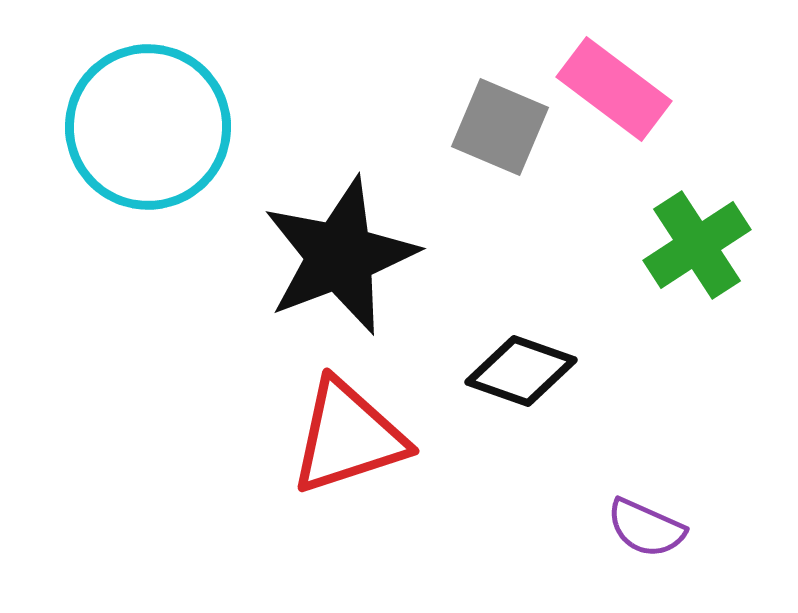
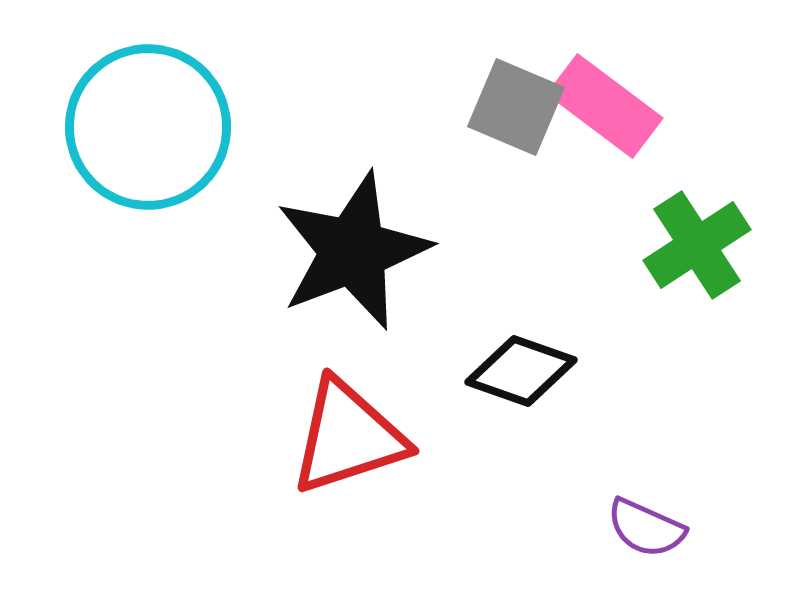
pink rectangle: moved 9 px left, 17 px down
gray square: moved 16 px right, 20 px up
black star: moved 13 px right, 5 px up
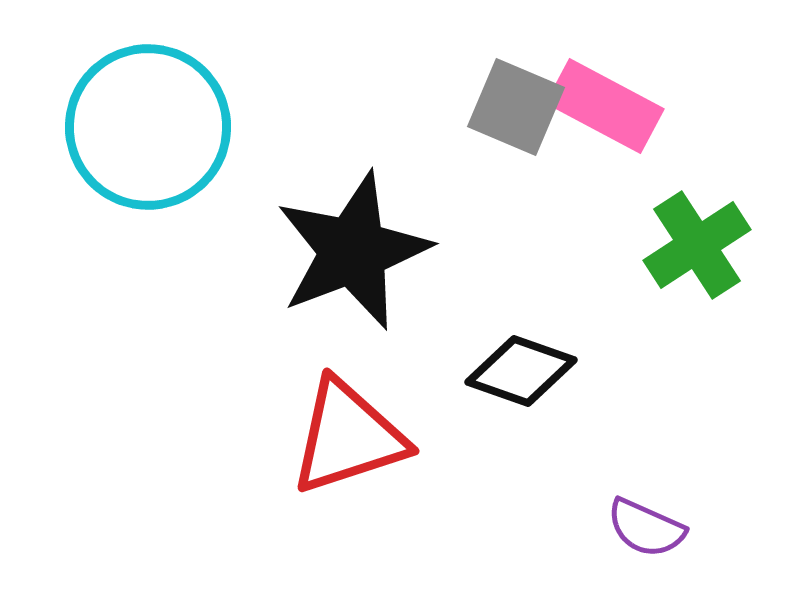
pink rectangle: rotated 9 degrees counterclockwise
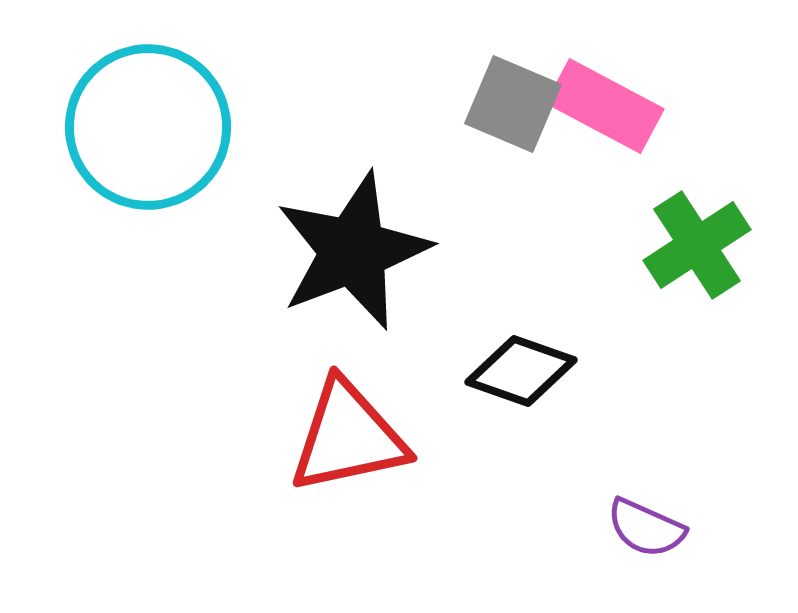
gray square: moved 3 px left, 3 px up
red triangle: rotated 6 degrees clockwise
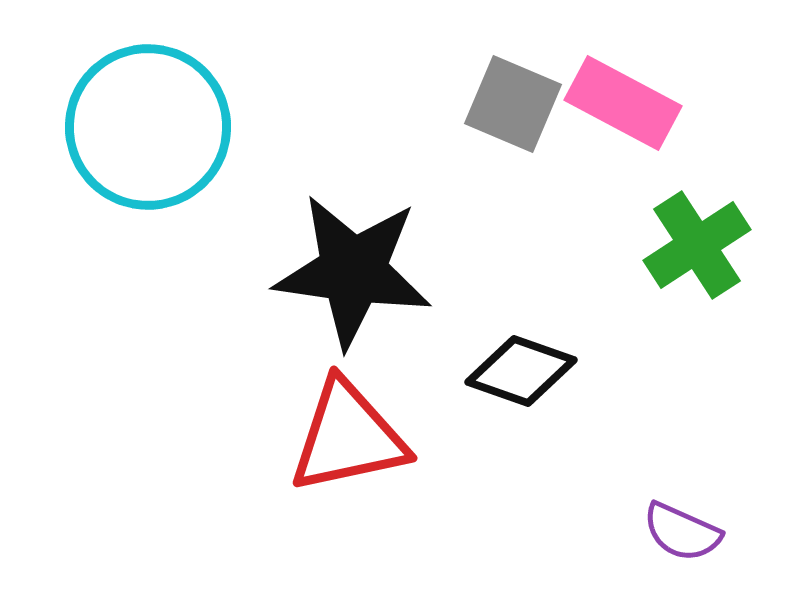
pink rectangle: moved 18 px right, 3 px up
black star: moved 20 px down; rotated 29 degrees clockwise
purple semicircle: moved 36 px right, 4 px down
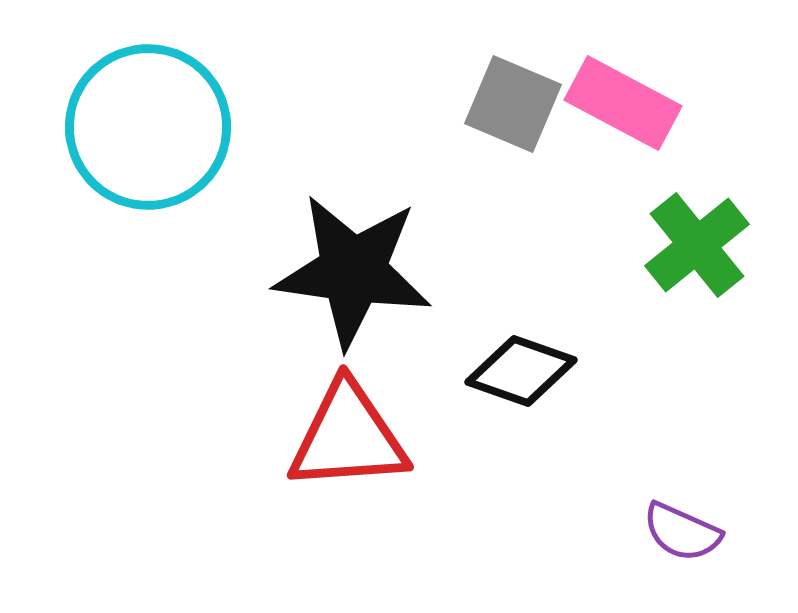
green cross: rotated 6 degrees counterclockwise
red triangle: rotated 8 degrees clockwise
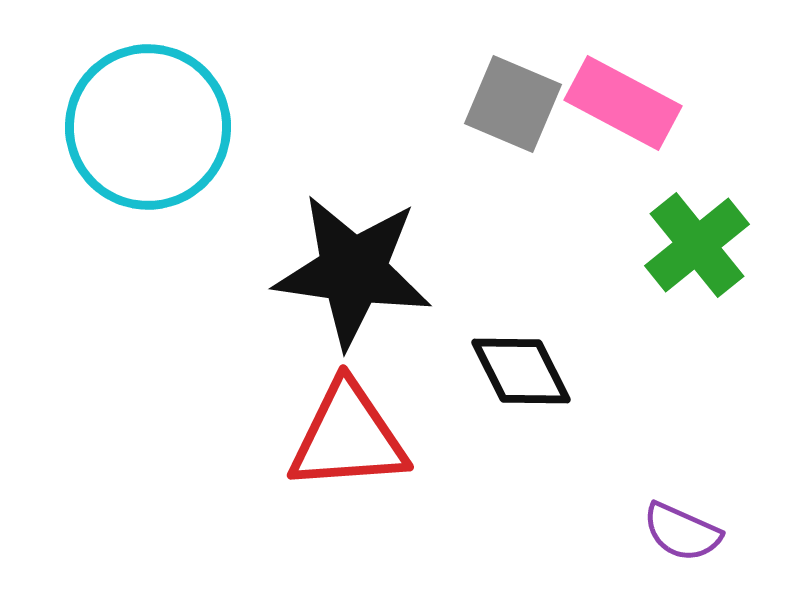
black diamond: rotated 44 degrees clockwise
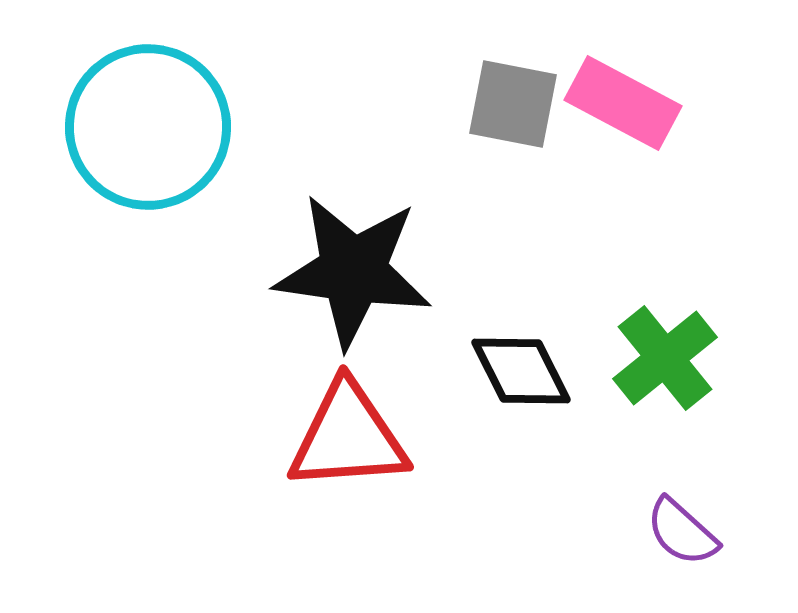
gray square: rotated 12 degrees counterclockwise
green cross: moved 32 px left, 113 px down
purple semicircle: rotated 18 degrees clockwise
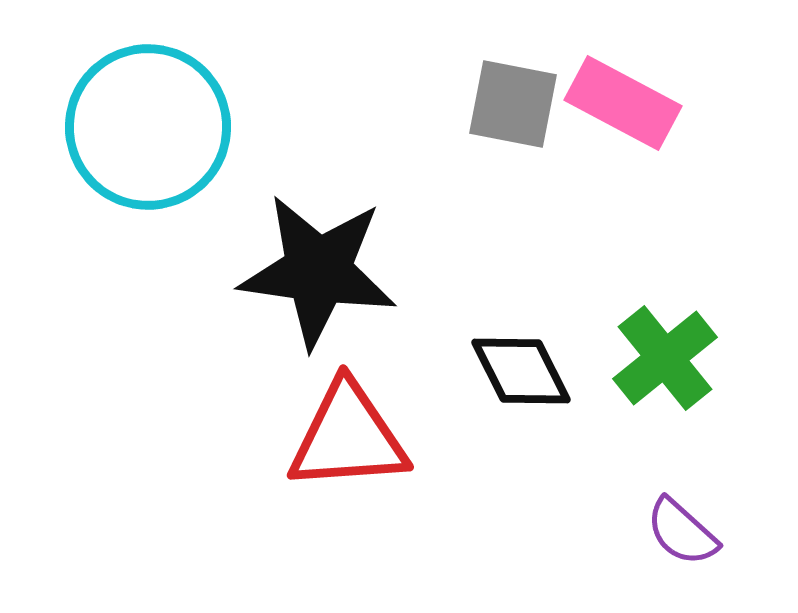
black star: moved 35 px left
